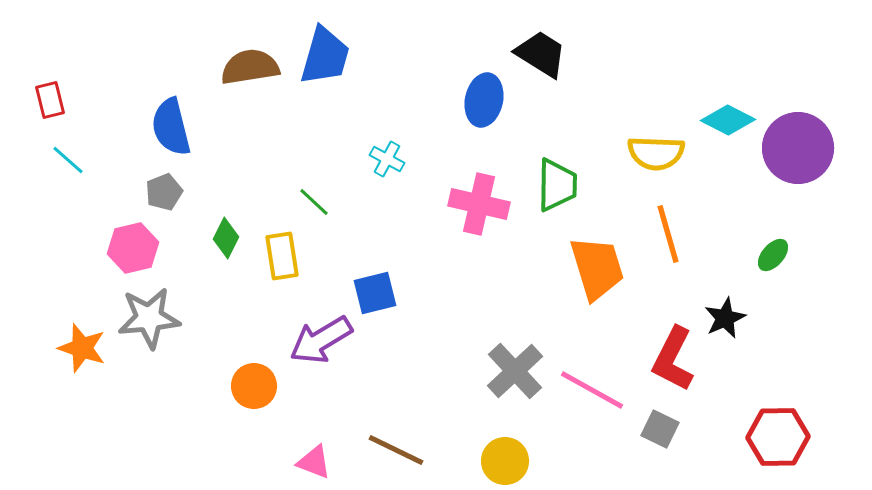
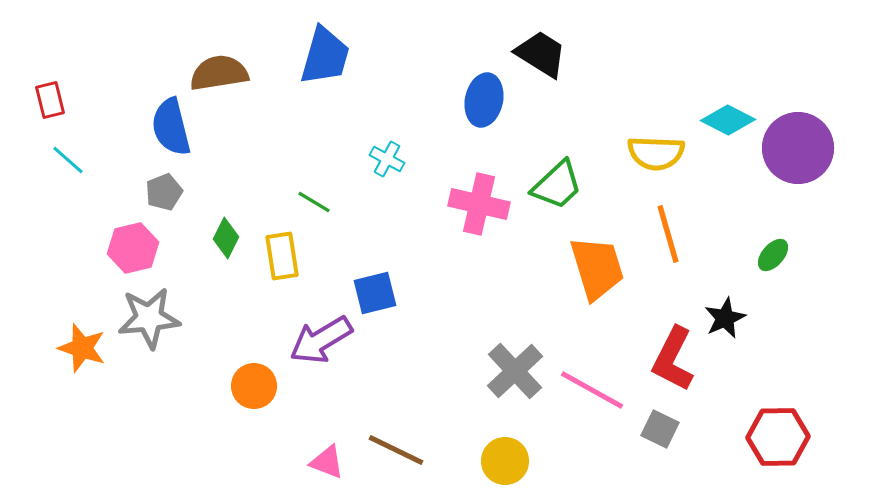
brown semicircle: moved 31 px left, 6 px down
green trapezoid: rotated 46 degrees clockwise
green line: rotated 12 degrees counterclockwise
pink triangle: moved 13 px right
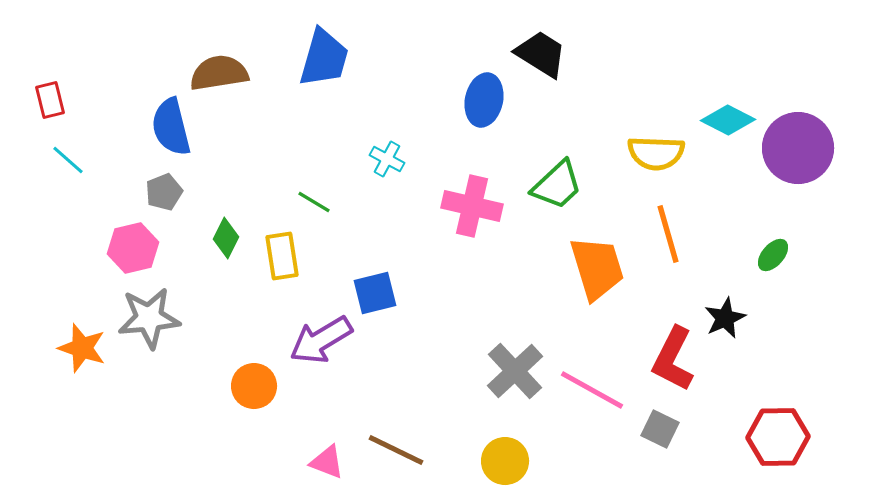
blue trapezoid: moved 1 px left, 2 px down
pink cross: moved 7 px left, 2 px down
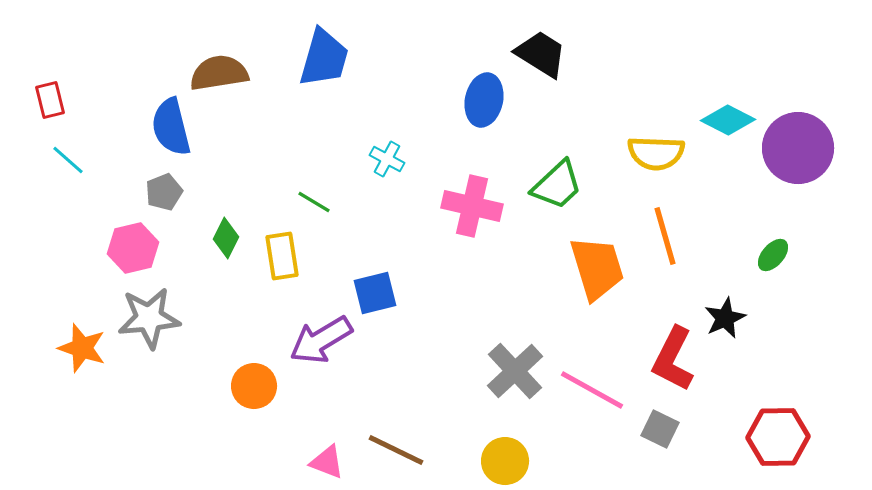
orange line: moved 3 px left, 2 px down
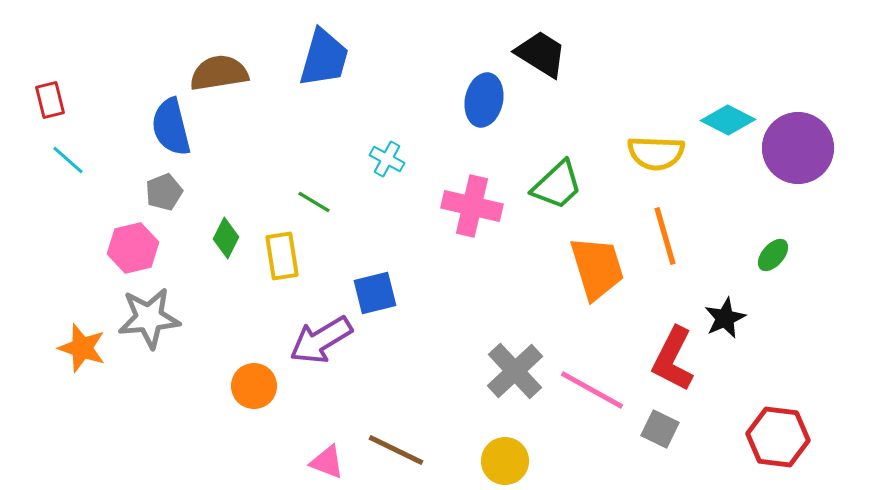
red hexagon: rotated 8 degrees clockwise
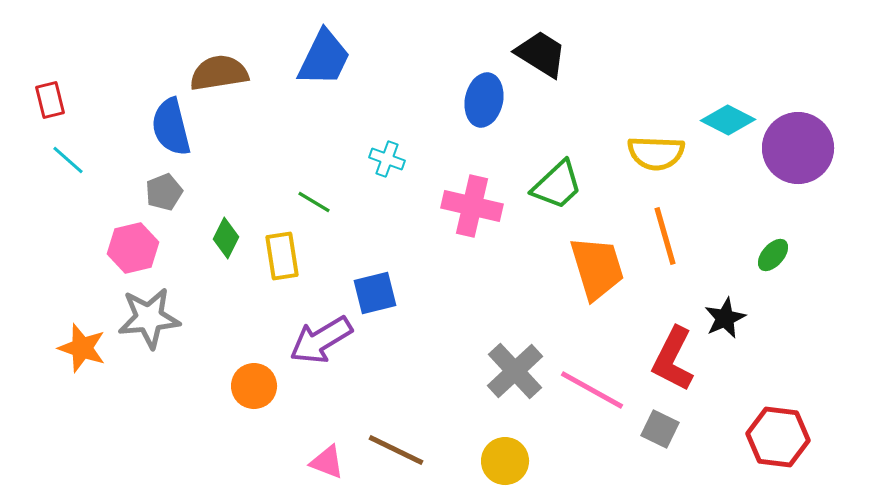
blue trapezoid: rotated 10 degrees clockwise
cyan cross: rotated 8 degrees counterclockwise
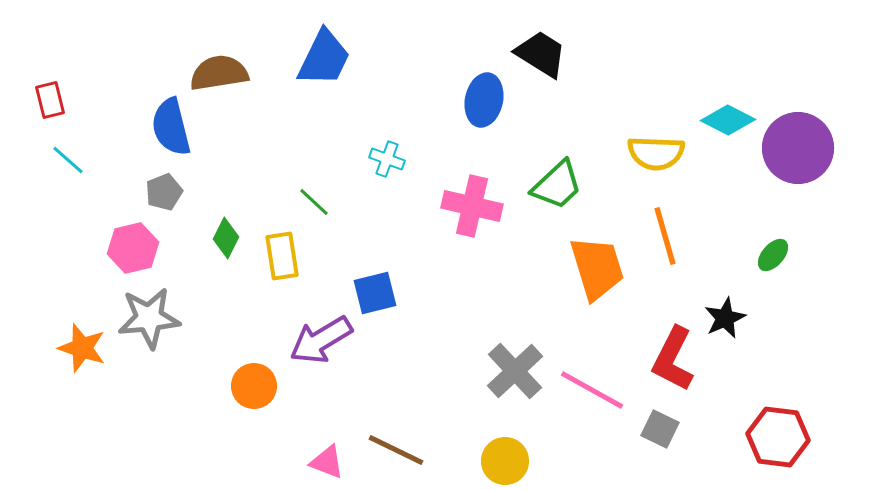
green line: rotated 12 degrees clockwise
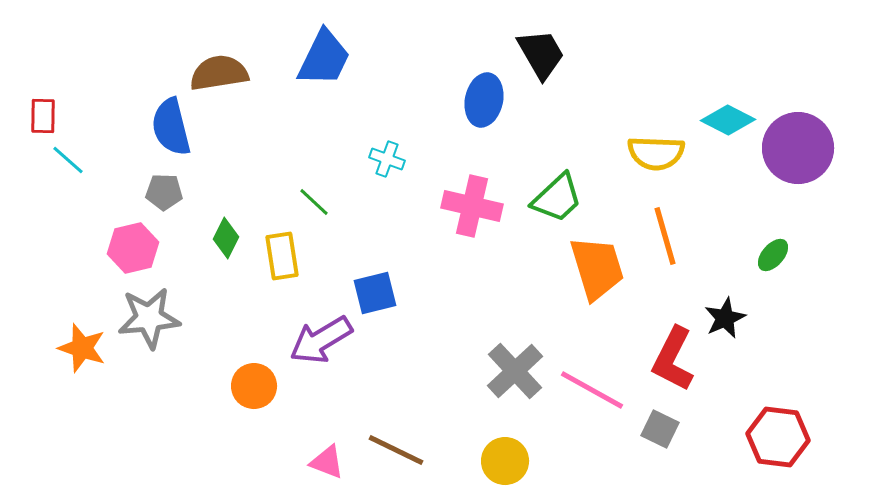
black trapezoid: rotated 28 degrees clockwise
red rectangle: moved 7 px left, 16 px down; rotated 15 degrees clockwise
green trapezoid: moved 13 px down
gray pentagon: rotated 24 degrees clockwise
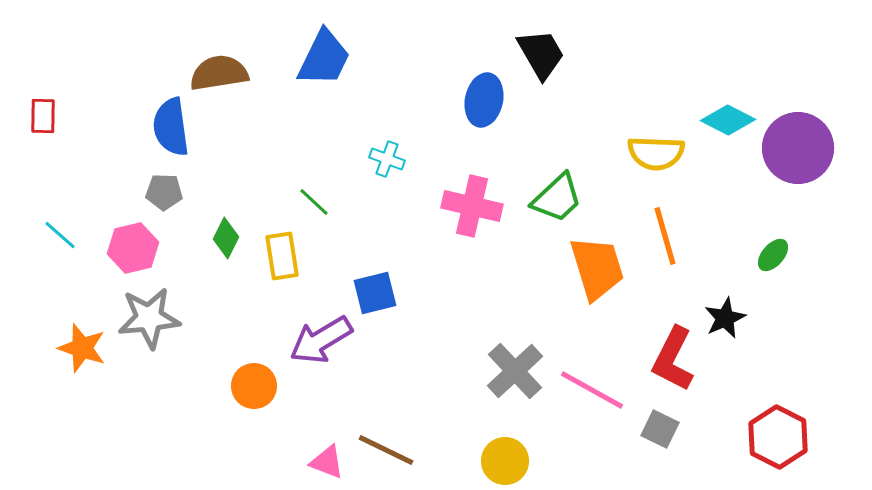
blue semicircle: rotated 6 degrees clockwise
cyan line: moved 8 px left, 75 px down
red hexagon: rotated 20 degrees clockwise
brown line: moved 10 px left
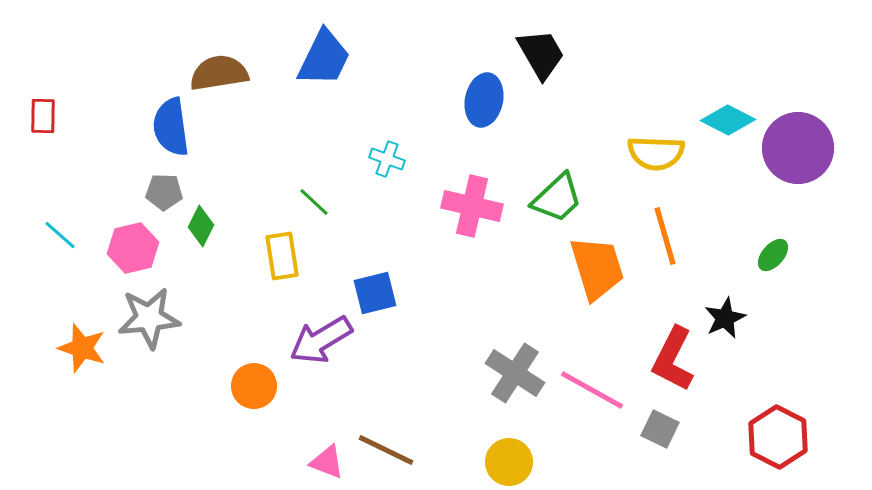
green diamond: moved 25 px left, 12 px up
gray cross: moved 2 px down; rotated 14 degrees counterclockwise
yellow circle: moved 4 px right, 1 px down
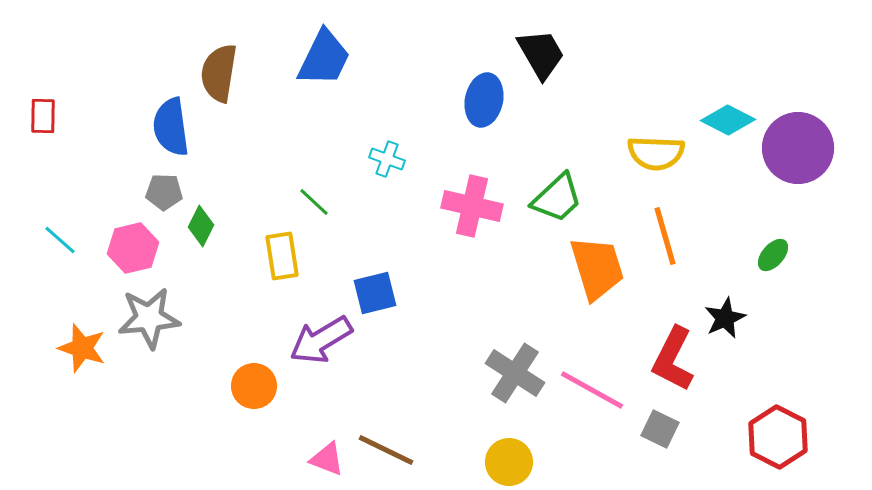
brown semicircle: rotated 72 degrees counterclockwise
cyan line: moved 5 px down
pink triangle: moved 3 px up
